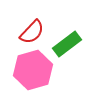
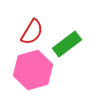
red semicircle: rotated 12 degrees counterclockwise
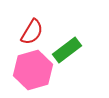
green rectangle: moved 6 px down
